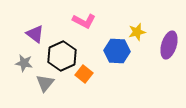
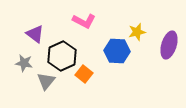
gray triangle: moved 1 px right, 2 px up
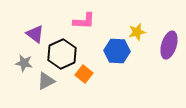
pink L-shape: rotated 25 degrees counterclockwise
black hexagon: moved 2 px up
gray triangle: rotated 24 degrees clockwise
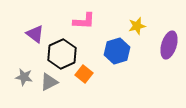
yellow star: moved 6 px up
blue hexagon: rotated 20 degrees counterclockwise
gray star: moved 14 px down
gray triangle: moved 3 px right, 1 px down
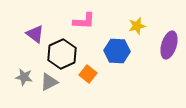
blue hexagon: rotated 20 degrees clockwise
orange square: moved 4 px right
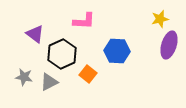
yellow star: moved 23 px right, 7 px up
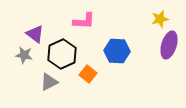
gray star: moved 22 px up
